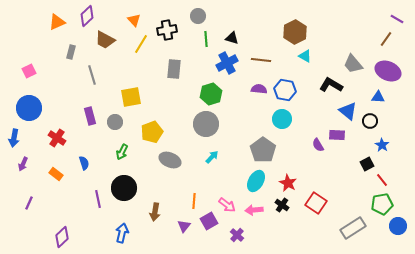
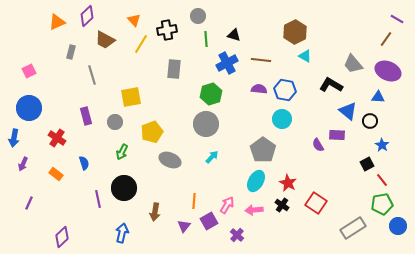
black triangle at (232, 38): moved 2 px right, 3 px up
purple rectangle at (90, 116): moved 4 px left
pink arrow at (227, 205): rotated 96 degrees counterclockwise
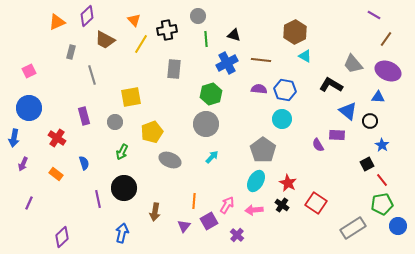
purple line at (397, 19): moved 23 px left, 4 px up
purple rectangle at (86, 116): moved 2 px left
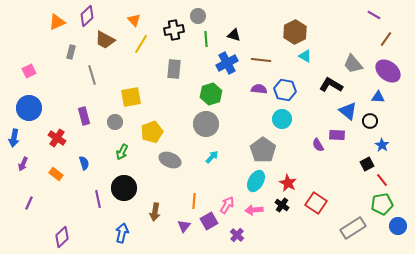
black cross at (167, 30): moved 7 px right
purple ellipse at (388, 71): rotated 15 degrees clockwise
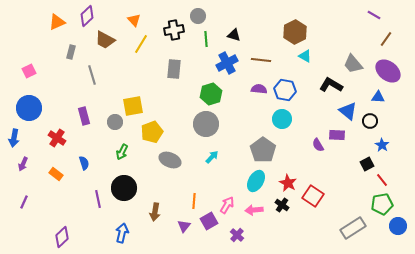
yellow square at (131, 97): moved 2 px right, 9 px down
purple line at (29, 203): moved 5 px left, 1 px up
red square at (316, 203): moved 3 px left, 7 px up
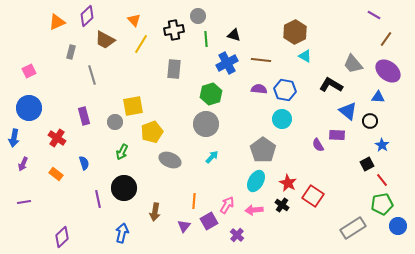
purple line at (24, 202): rotated 56 degrees clockwise
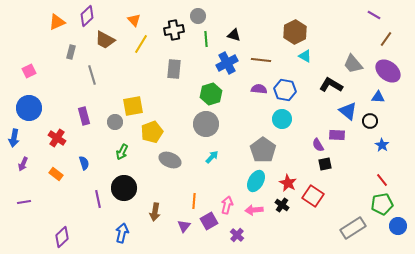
black square at (367, 164): moved 42 px left; rotated 16 degrees clockwise
pink arrow at (227, 205): rotated 18 degrees counterclockwise
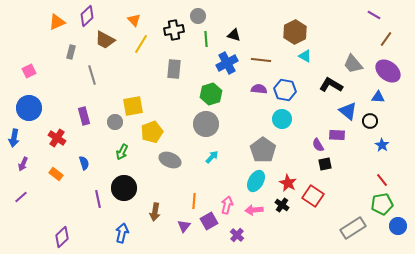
purple line at (24, 202): moved 3 px left, 5 px up; rotated 32 degrees counterclockwise
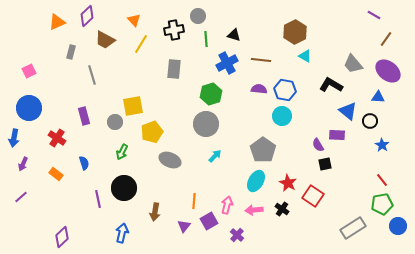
cyan circle at (282, 119): moved 3 px up
cyan arrow at (212, 157): moved 3 px right, 1 px up
black cross at (282, 205): moved 4 px down
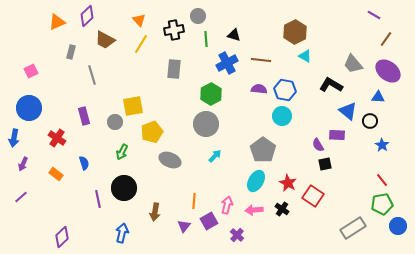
orange triangle at (134, 20): moved 5 px right
pink square at (29, 71): moved 2 px right
green hexagon at (211, 94): rotated 10 degrees counterclockwise
